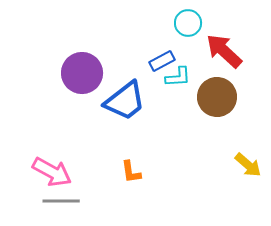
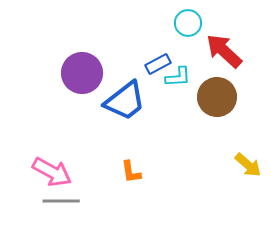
blue rectangle: moved 4 px left, 3 px down
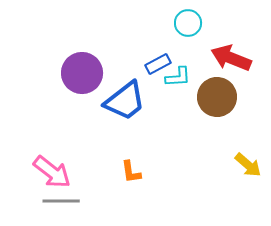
red arrow: moved 7 px right, 7 px down; rotated 21 degrees counterclockwise
pink arrow: rotated 9 degrees clockwise
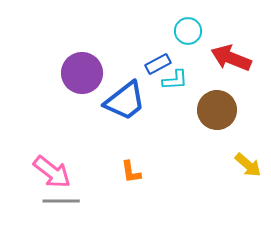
cyan circle: moved 8 px down
cyan L-shape: moved 3 px left, 3 px down
brown circle: moved 13 px down
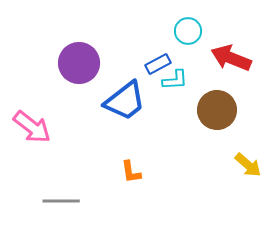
purple circle: moved 3 px left, 10 px up
pink arrow: moved 20 px left, 45 px up
